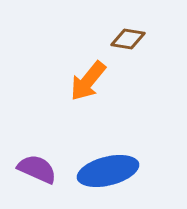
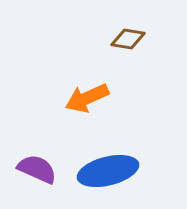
orange arrow: moved 1 px left, 17 px down; rotated 27 degrees clockwise
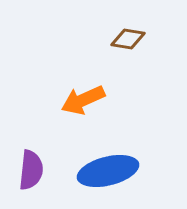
orange arrow: moved 4 px left, 2 px down
purple semicircle: moved 6 px left, 1 px down; rotated 72 degrees clockwise
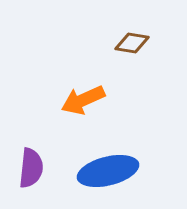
brown diamond: moved 4 px right, 4 px down
purple semicircle: moved 2 px up
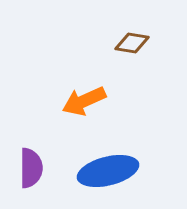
orange arrow: moved 1 px right, 1 px down
purple semicircle: rotated 6 degrees counterclockwise
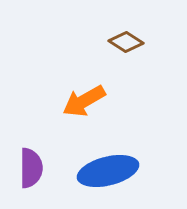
brown diamond: moved 6 px left, 1 px up; rotated 24 degrees clockwise
orange arrow: rotated 6 degrees counterclockwise
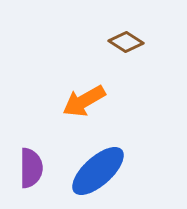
blue ellipse: moved 10 px left; rotated 28 degrees counterclockwise
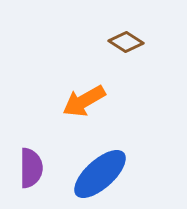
blue ellipse: moved 2 px right, 3 px down
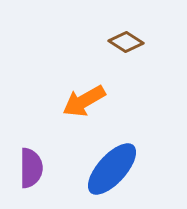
blue ellipse: moved 12 px right, 5 px up; rotated 6 degrees counterclockwise
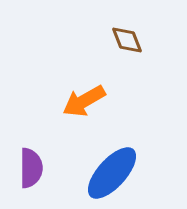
brown diamond: moved 1 px right, 2 px up; rotated 36 degrees clockwise
blue ellipse: moved 4 px down
